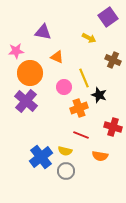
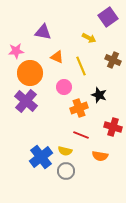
yellow line: moved 3 px left, 12 px up
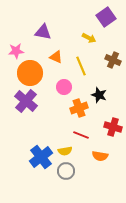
purple square: moved 2 px left
orange triangle: moved 1 px left
yellow semicircle: rotated 24 degrees counterclockwise
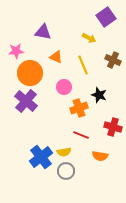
yellow line: moved 2 px right, 1 px up
yellow semicircle: moved 1 px left, 1 px down
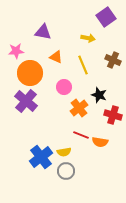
yellow arrow: moved 1 px left; rotated 16 degrees counterclockwise
orange cross: rotated 18 degrees counterclockwise
red cross: moved 12 px up
orange semicircle: moved 14 px up
